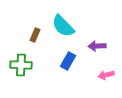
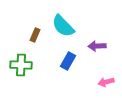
pink arrow: moved 7 px down
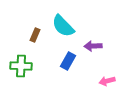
purple arrow: moved 4 px left
green cross: moved 1 px down
pink arrow: moved 1 px right, 1 px up
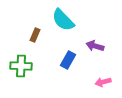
cyan semicircle: moved 6 px up
purple arrow: moved 2 px right; rotated 18 degrees clockwise
blue rectangle: moved 1 px up
pink arrow: moved 4 px left, 1 px down
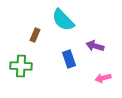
blue rectangle: moved 1 px right, 1 px up; rotated 48 degrees counterclockwise
pink arrow: moved 4 px up
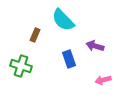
green cross: rotated 15 degrees clockwise
pink arrow: moved 2 px down
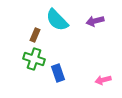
cyan semicircle: moved 6 px left
purple arrow: moved 25 px up; rotated 30 degrees counterclockwise
blue rectangle: moved 11 px left, 14 px down
green cross: moved 13 px right, 7 px up
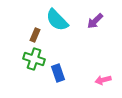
purple arrow: rotated 30 degrees counterclockwise
